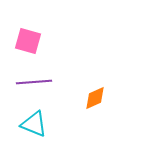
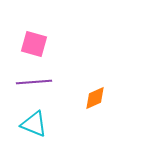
pink square: moved 6 px right, 3 px down
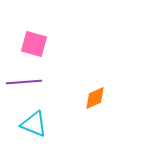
purple line: moved 10 px left
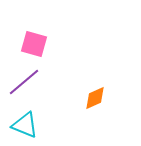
purple line: rotated 36 degrees counterclockwise
cyan triangle: moved 9 px left, 1 px down
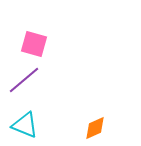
purple line: moved 2 px up
orange diamond: moved 30 px down
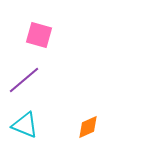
pink square: moved 5 px right, 9 px up
orange diamond: moved 7 px left, 1 px up
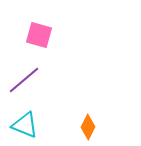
orange diamond: rotated 40 degrees counterclockwise
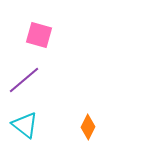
cyan triangle: rotated 16 degrees clockwise
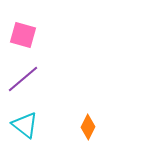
pink square: moved 16 px left
purple line: moved 1 px left, 1 px up
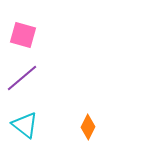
purple line: moved 1 px left, 1 px up
